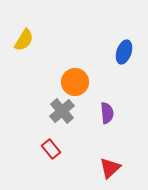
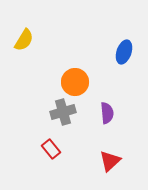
gray cross: moved 1 px right, 1 px down; rotated 25 degrees clockwise
red triangle: moved 7 px up
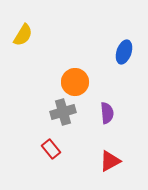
yellow semicircle: moved 1 px left, 5 px up
red triangle: rotated 15 degrees clockwise
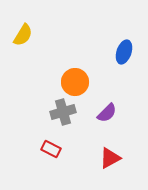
purple semicircle: rotated 50 degrees clockwise
red rectangle: rotated 24 degrees counterclockwise
red triangle: moved 3 px up
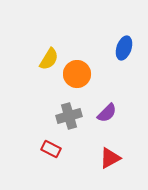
yellow semicircle: moved 26 px right, 24 px down
blue ellipse: moved 4 px up
orange circle: moved 2 px right, 8 px up
gray cross: moved 6 px right, 4 px down
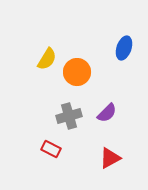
yellow semicircle: moved 2 px left
orange circle: moved 2 px up
